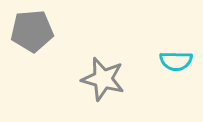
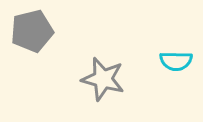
gray pentagon: rotated 9 degrees counterclockwise
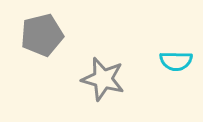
gray pentagon: moved 10 px right, 4 px down
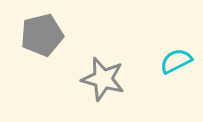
cyan semicircle: rotated 152 degrees clockwise
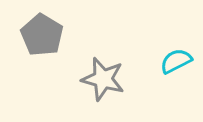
gray pentagon: rotated 27 degrees counterclockwise
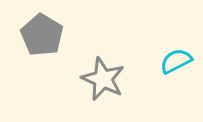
gray star: rotated 9 degrees clockwise
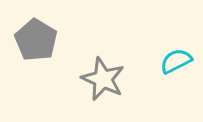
gray pentagon: moved 6 px left, 5 px down
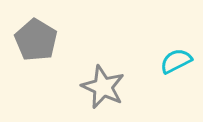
gray star: moved 8 px down
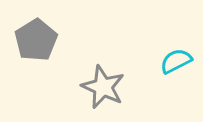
gray pentagon: rotated 9 degrees clockwise
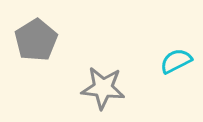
gray star: moved 1 px down; rotated 18 degrees counterclockwise
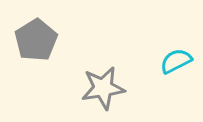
gray star: rotated 15 degrees counterclockwise
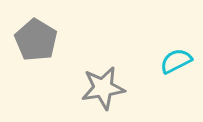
gray pentagon: rotated 9 degrees counterclockwise
